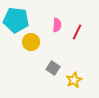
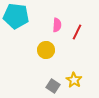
cyan pentagon: moved 4 px up
yellow circle: moved 15 px right, 8 px down
gray square: moved 18 px down
yellow star: rotated 14 degrees counterclockwise
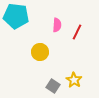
yellow circle: moved 6 px left, 2 px down
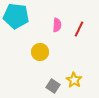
red line: moved 2 px right, 3 px up
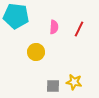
pink semicircle: moved 3 px left, 2 px down
yellow circle: moved 4 px left
yellow star: moved 2 px down; rotated 21 degrees counterclockwise
gray square: rotated 32 degrees counterclockwise
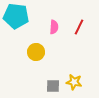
red line: moved 2 px up
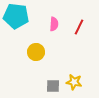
pink semicircle: moved 3 px up
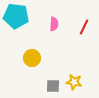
red line: moved 5 px right
yellow circle: moved 4 px left, 6 px down
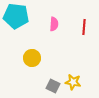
red line: rotated 21 degrees counterclockwise
yellow star: moved 1 px left
gray square: rotated 24 degrees clockwise
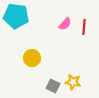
pink semicircle: moved 11 px right; rotated 40 degrees clockwise
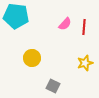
yellow star: moved 12 px right, 19 px up; rotated 28 degrees counterclockwise
